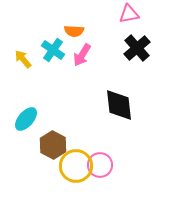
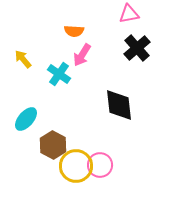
cyan cross: moved 6 px right, 24 px down
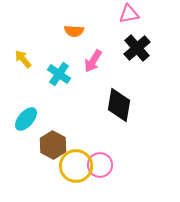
pink arrow: moved 11 px right, 6 px down
black diamond: rotated 16 degrees clockwise
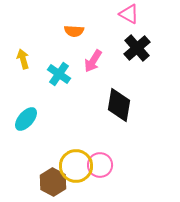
pink triangle: rotated 40 degrees clockwise
yellow arrow: rotated 24 degrees clockwise
brown hexagon: moved 37 px down
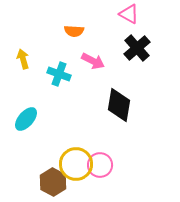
pink arrow: rotated 95 degrees counterclockwise
cyan cross: rotated 15 degrees counterclockwise
yellow circle: moved 2 px up
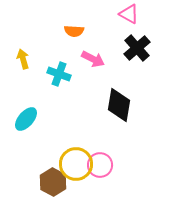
pink arrow: moved 2 px up
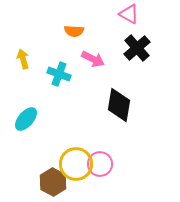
pink circle: moved 1 px up
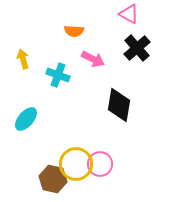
cyan cross: moved 1 px left, 1 px down
brown hexagon: moved 3 px up; rotated 16 degrees counterclockwise
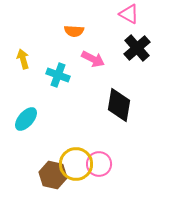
pink circle: moved 1 px left
brown hexagon: moved 4 px up
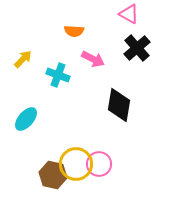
yellow arrow: rotated 60 degrees clockwise
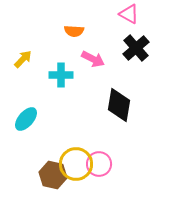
black cross: moved 1 px left
cyan cross: moved 3 px right; rotated 20 degrees counterclockwise
